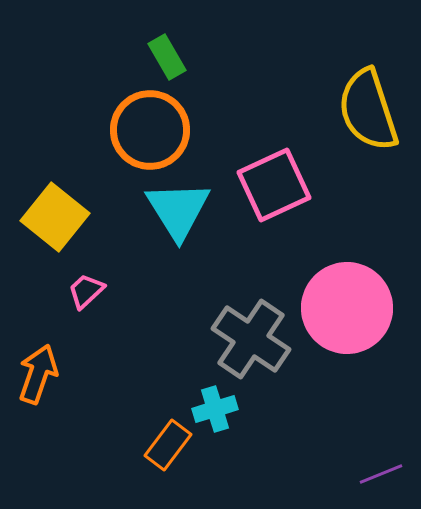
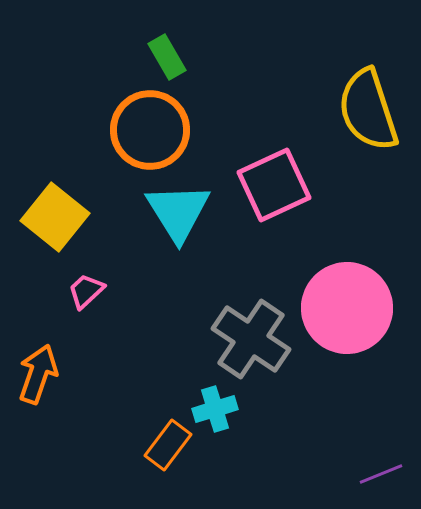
cyan triangle: moved 2 px down
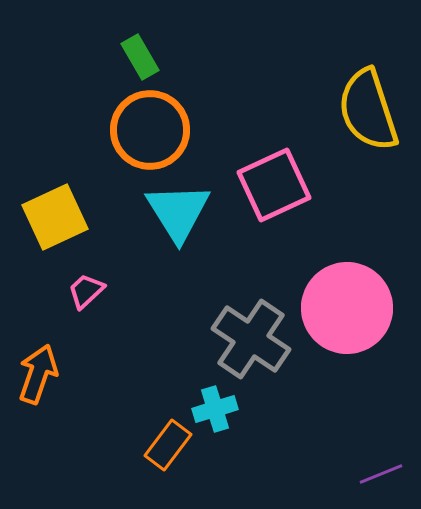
green rectangle: moved 27 px left
yellow square: rotated 26 degrees clockwise
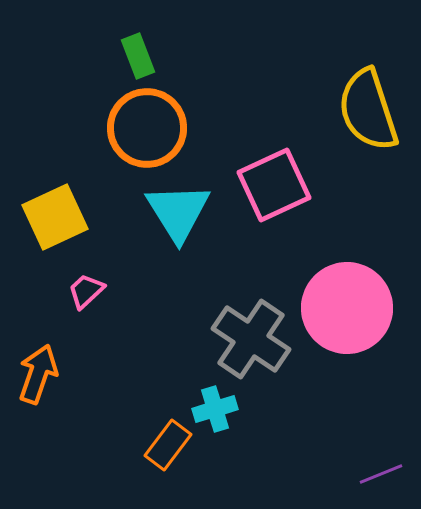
green rectangle: moved 2 px left, 1 px up; rotated 9 degrees clockwise
orange circle: moved 3 px left, 2 px up
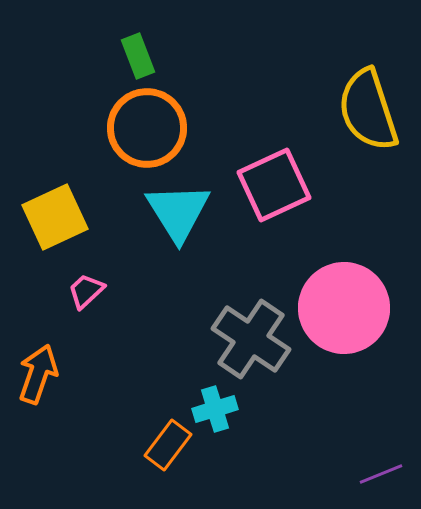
pink circle: moved 3 px left
